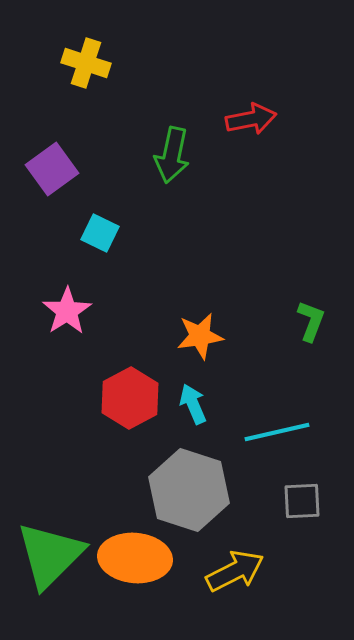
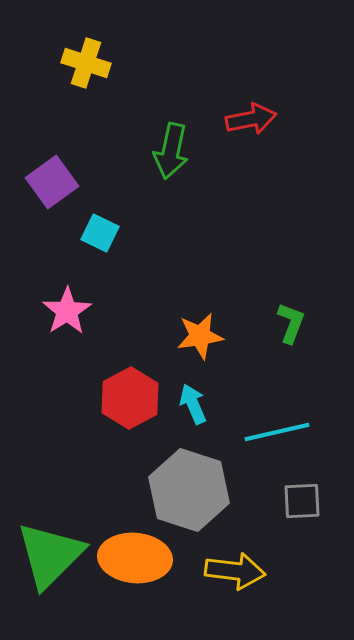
green arrow: moved 1 px left, 4 px up
purple square: moved 13 px down
green L-shape: moved 20 px left, 2 px down
yellow arrow: rotated 34 degrees clockwise
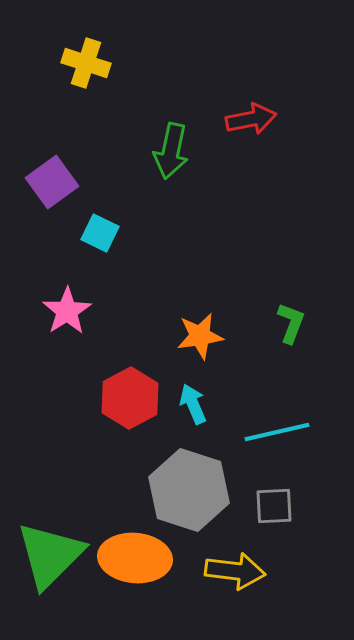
gray square: moved 28 px left, 5 px down
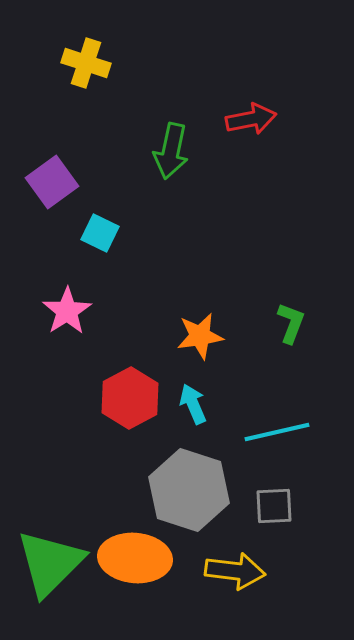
green triangle: moved 8 px down
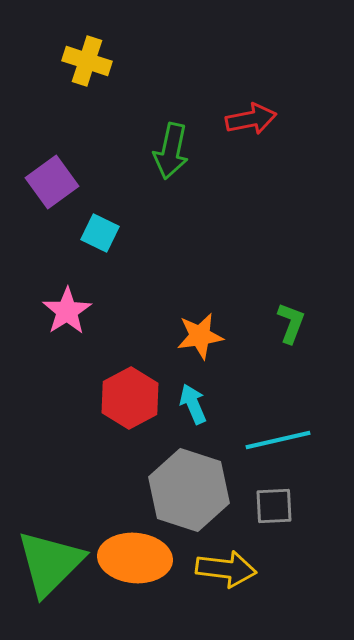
yellow cross: moved 1 px right, 2 px up
cyan line: moved 1 px right, 8 px down
yellow arrow: moved 9 px left, 2 px up
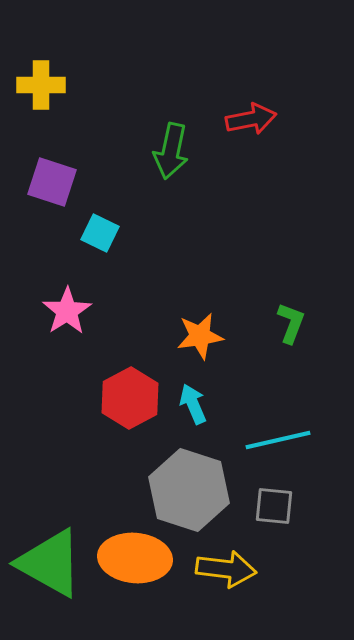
yellow cross: moved 46 px left, 24 px down; rotated 18 degrees counterclockwise
purple square: rotated 36 degrees counterclockwise
gray square: rotated 9 degrees clockwise
green triangle: rotated 46 degrees counterclockwise
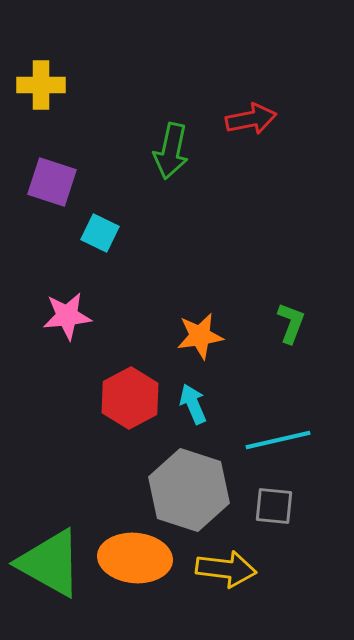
pink star: moved 5 px down; rotated 27 degrees clockwise
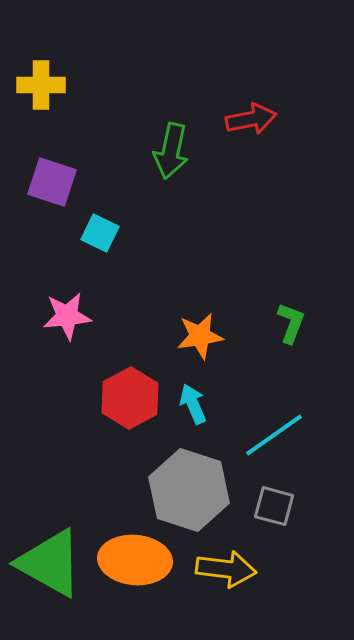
cyan line: moved 4 px left, 5 px up; rotated 22 degrees counterclockwise
gray square: rotated 9 degrees clockwise
orange ellipse: moved 2 px down
